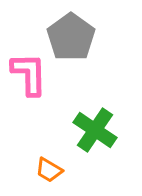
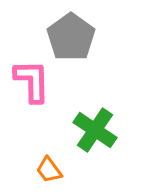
pink L-shape: moved 3 px right, 7 px down
orange trapezoid: rotated 24 degrees clockwise
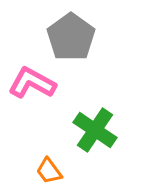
pink L-shape: moved 2 px down; rotated 60 degrees counterclockwise
orange trapezoid: moved 1 px down
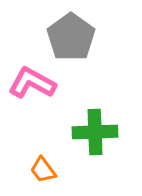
green cross: moved 2 px down; rotated 36 degrees counterclockwise
orange trapezoid: moved 6 px left, 1 px up
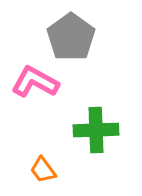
pink L-shape: moved 3 px right, 1 px up
green cross: moved 1 px right, 2 px up
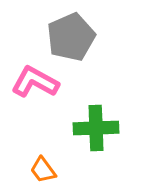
gray pentagon: rotated 12 degrees clockwise
green cross: moved 2 px up
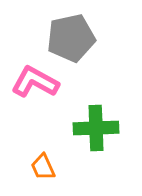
gray pentagon: moved 1 px down; rotated 12 degrees clockwise
orange trapezoid: moved 3 px up; rotated 12 degrees clockwise
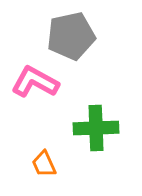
gray pentagon: moved 2 px up
orange trapezoid: moved 1 px right, 3 px up
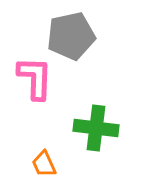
pink L-shape: moved 4 px up; rotated 63 degrees clockwise
green cross: rotated 9 degrees clockwise
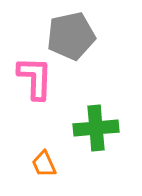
green cross: rotated 12 degrees counterclockwise
